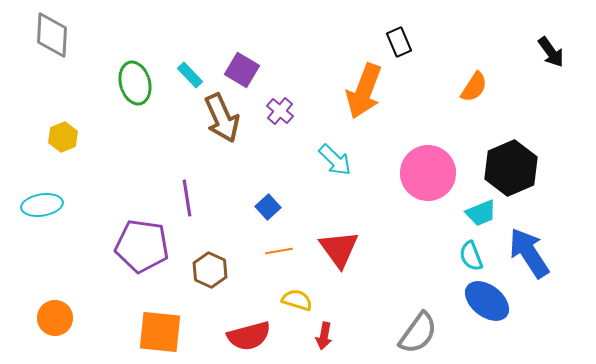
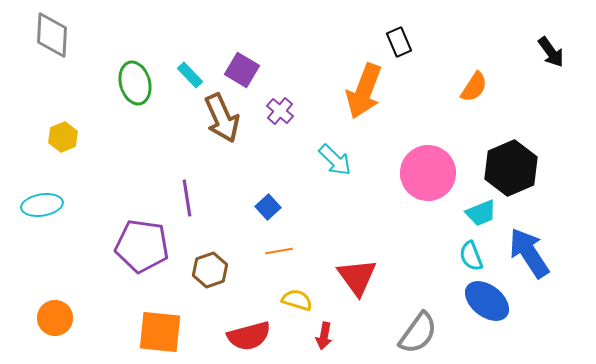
red triangle: moved 18 px right, 28 px down
brown hexagon: rotated 16 degrees clockwise
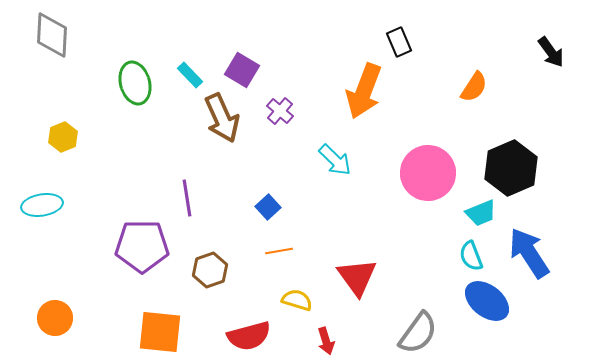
purple pentagon: rotated 8 degrees counterclockwise
red arrow: moved 2 px right, 5 px down; rotated 28 degrees counterclockwise
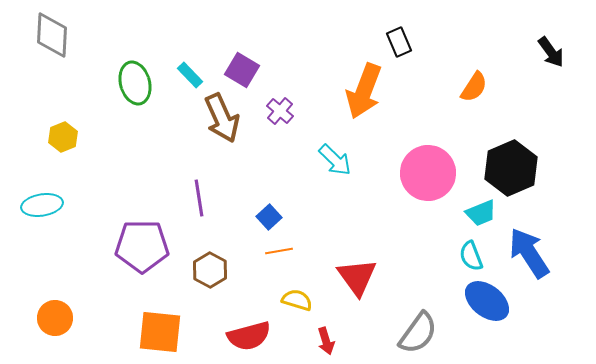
purple line: moved 12 px right
blue square: moved 1 px right, 10 px down
brown hexagon: rotated 12 degrees counterclockwise
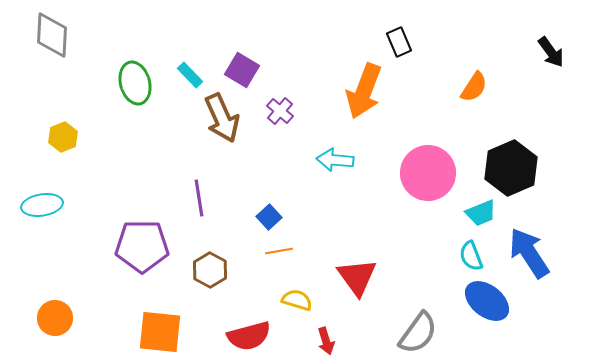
cyan arrow: rotated 141 degrees clockwise
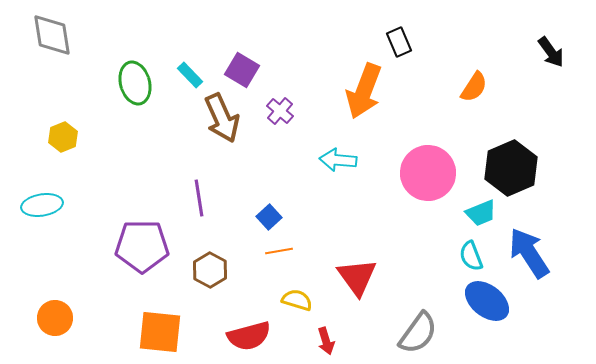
gray diamond: rotated 12 degrees counterclockwise
cyan arrow: moved 3 px right
